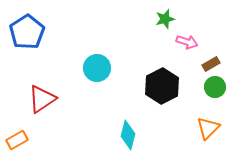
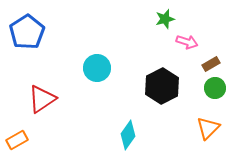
green circle: moved 1 px down
cyan diamond: rotated 20 degrees clockwise
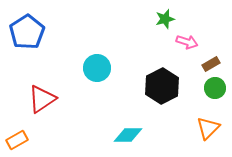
cyan diamond: rotated 56 degrees clockwise
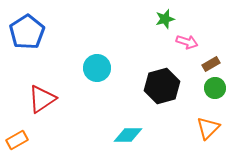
black hexagon: rotated 12 degrees clockwise
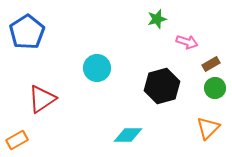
green star: moved 8 px left
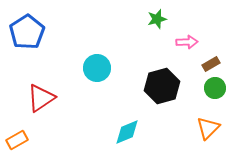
pink arrow: rotated 20 degrees counterclockwise
red triangle: moved 1 px left, 1 px up
cyan diamond: moved 1 px left, 3 px up; rotated 24 degrees counterclockwise
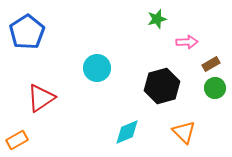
orange triangle: moved 24 px left, 4 px down; rotated 30 degrees counterclockwise
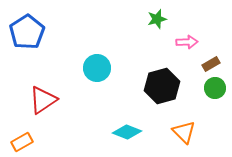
red triangle: moved 2 px right, 2 px down
cyan diamond: rotated 44 degrees clockwise
orange rectangle: moved 5 px right, 2 px down
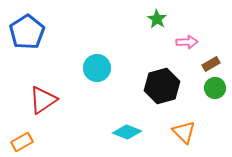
green star: rotated 24 degrees counterclockwise
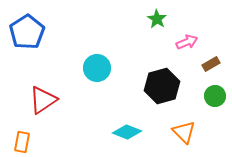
pink arrow: rotated 20 degrees counterclockwise
green circle: moved 8 px down
orange rectangle: rotated 50 degrees counterclockwise
